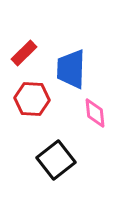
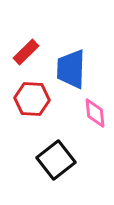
red rectangle: moved 2 px right, 1 px up
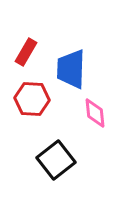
red rectangle: rotated 16 degrees counterclockwise
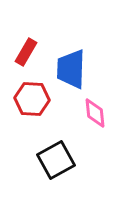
black square: rotated 9 degrees clockwise
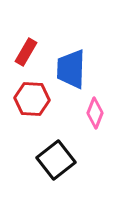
pink diamond: rotated 28 degrees clockwise
black square: rotated 9 degrees counterclockwise
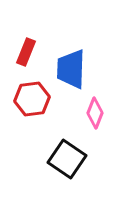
red rectangle: rotated 8 degrees counterclockwise
red hexagon: rotated 12 degrees counterclockwise
black square: moved 11 px right, 1 px up; rotated 18 degrees counterclockwise
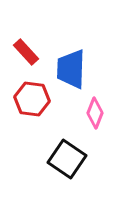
red rectangle: rotated 64 degrees counterclockwise
red hexagon: rotated 16 degrees clockwise
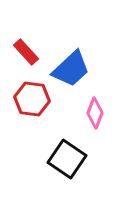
blue trapezoid: rotated 135 degrees counterclockwise
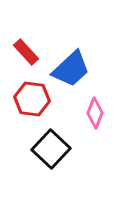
black square: moved 16 px left, 10 px up; rotated 9 degrees clockwise
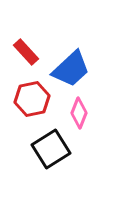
red hexagon: rotated 20 degrees counterclockwise
pink diamond: moved 16 px left
black square: rotated 15 degrees clockwise
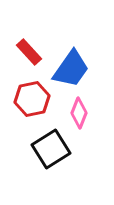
red rectangle: moved 3 px right
blue trapezoid: rotated 12 degrees counterclockwise
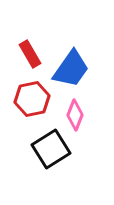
red rectangle: moved 1 px right, 2 px down; rotated 12 degrees clockwise
pink diamond: moved 4 px left, 2 px down
